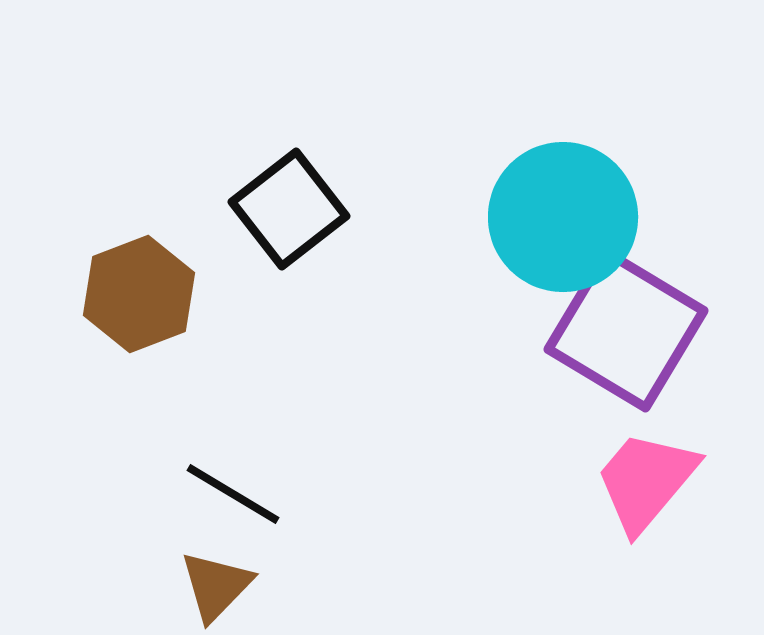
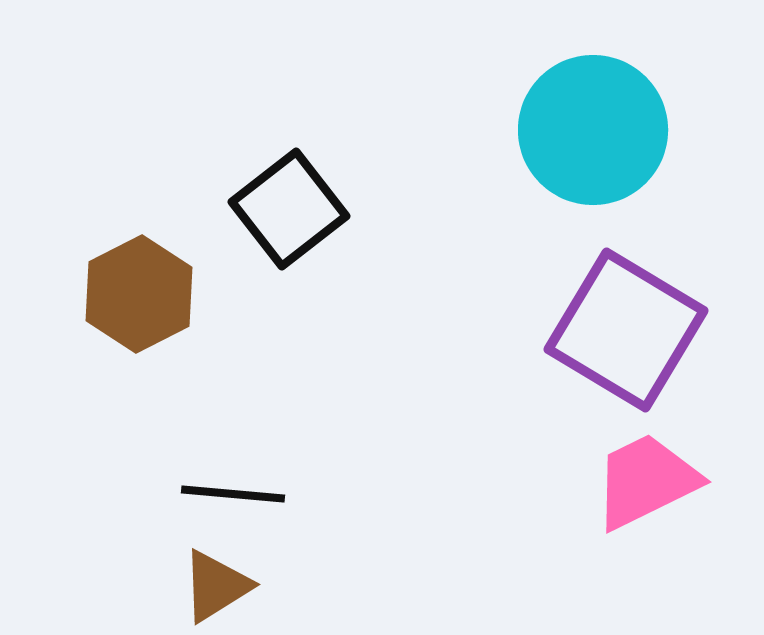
cyan circle: moved 30 px right, 87 px up
brown hexagon: rotated 6 degrees counterclockwise
pink trapezoid: rotated 24 degrees clockwise
black line: rotated 26 degrees counterclockwise
brown triangle: rotated 14 degrees clockwise
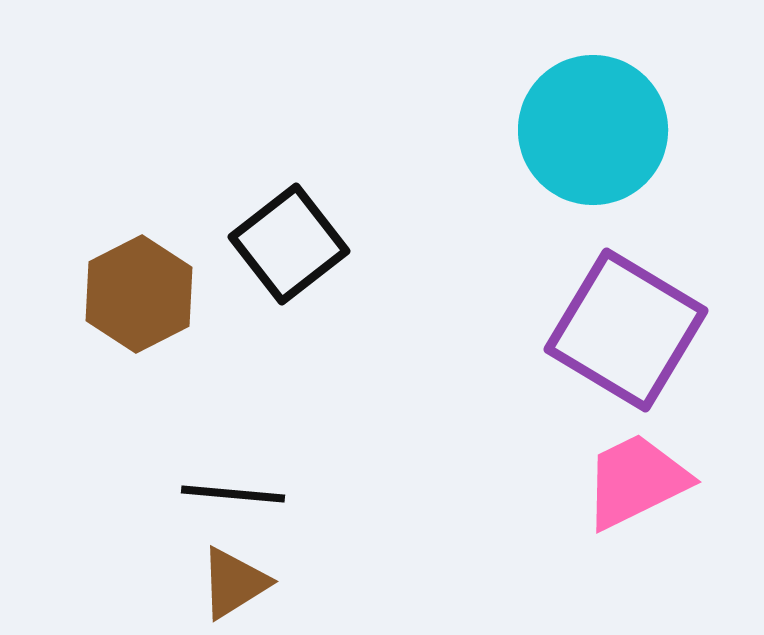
black square: moved 35 px down
pink trapezoid: moved 10 px left
brown triangle: moved 18 px right, 3 px up
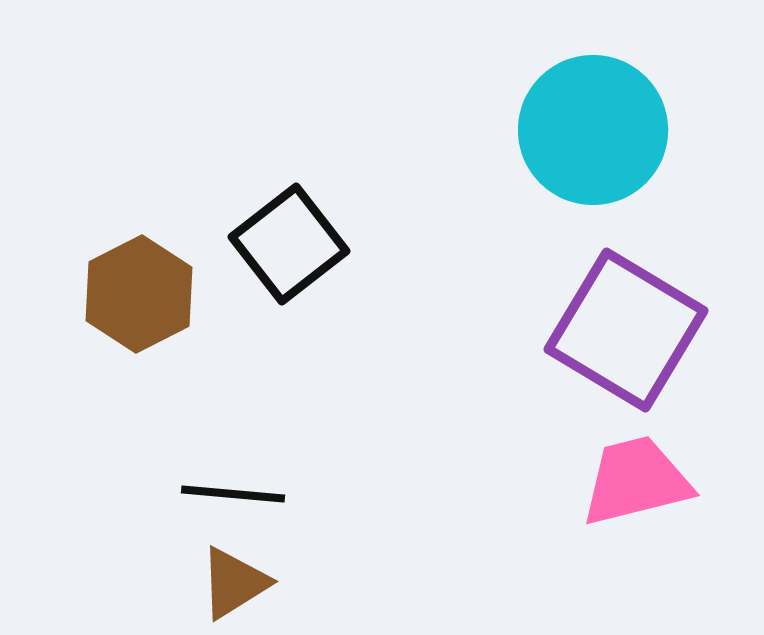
pink trapezoid: rotated 12 degrees clockwise
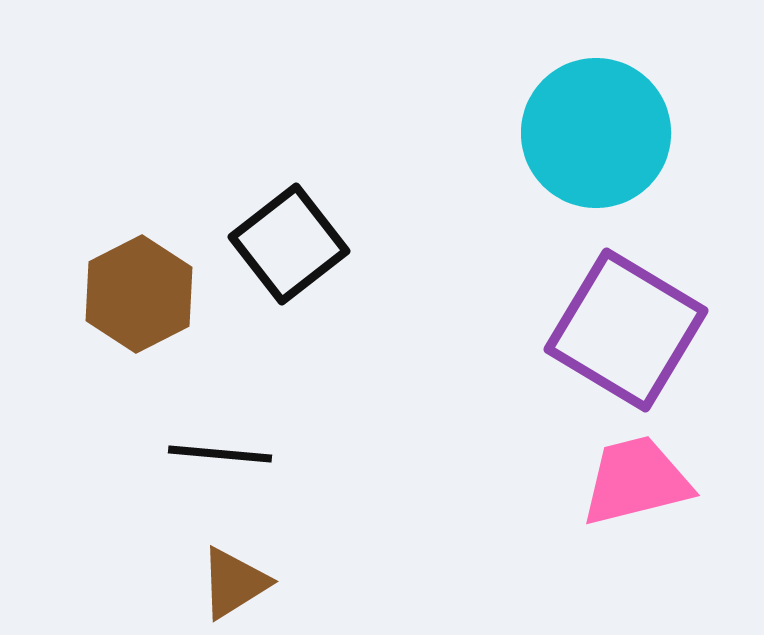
cyan circle: moved 3 px right, 3 px down
black line: moved 13 px left, 40 px up
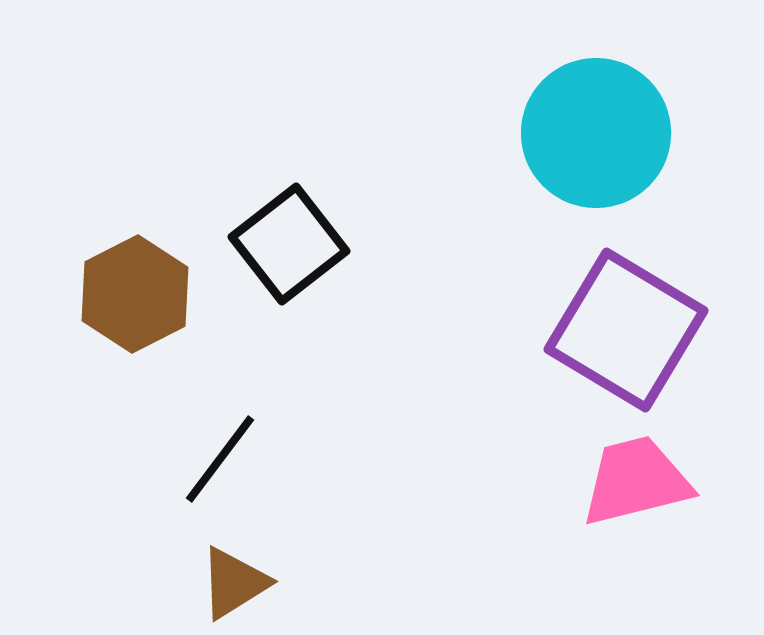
brown hexagon: moved 4 px left
black line: moved 5 px down; rotated 58 degrees counterclockwise
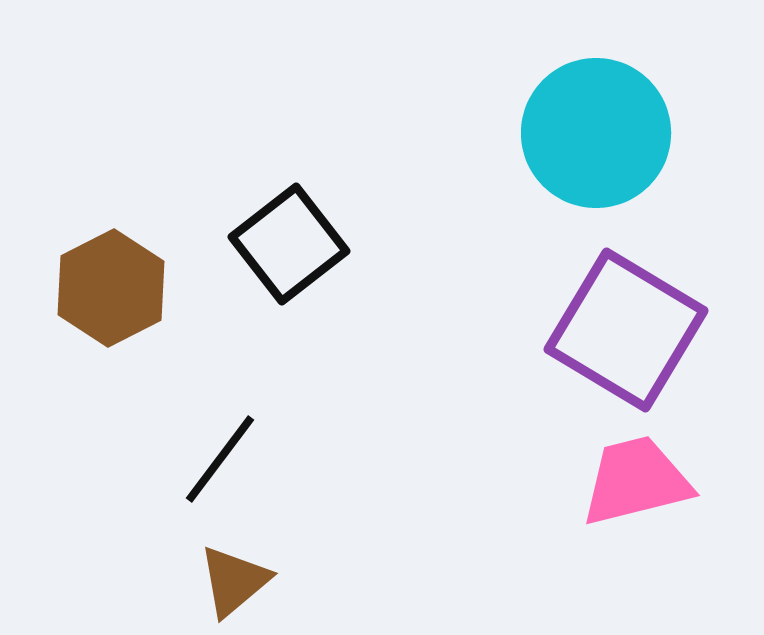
brown hexagon: moved 24 px left, 6 px up
brown triangle: moved 2 px up; rotated 8 degrees counterclockwise
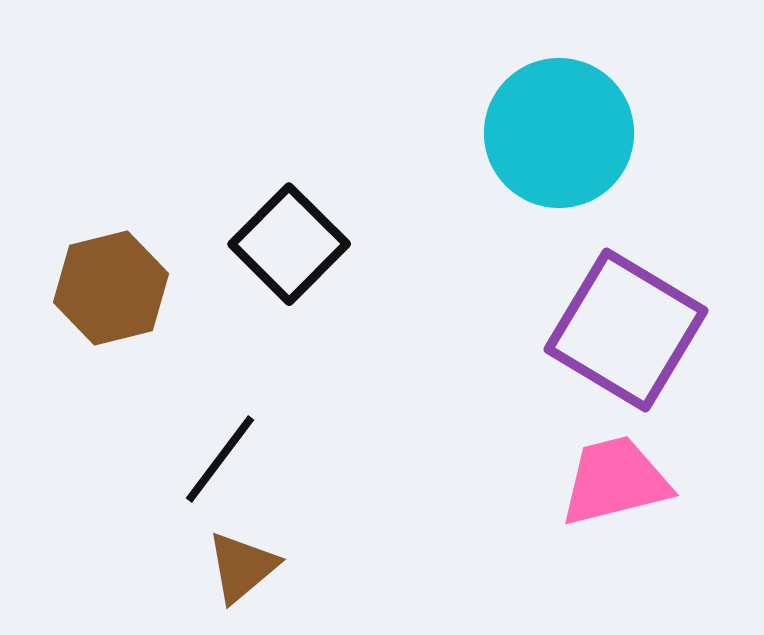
cyan circle: moved 37 px left
black square: rotated 7 degrees counterclockwise
brown hexagon: rotated 13 degrees clockwise
pink trapezoid: moved 21 px left
brown triangle: moved 8 px right, 14 px up
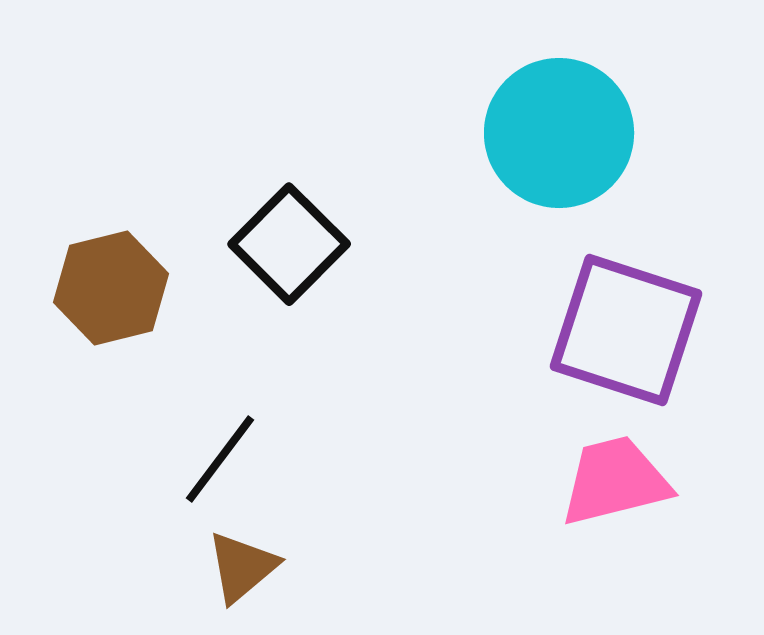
purple square: rotated 13 degrees counterclockwise
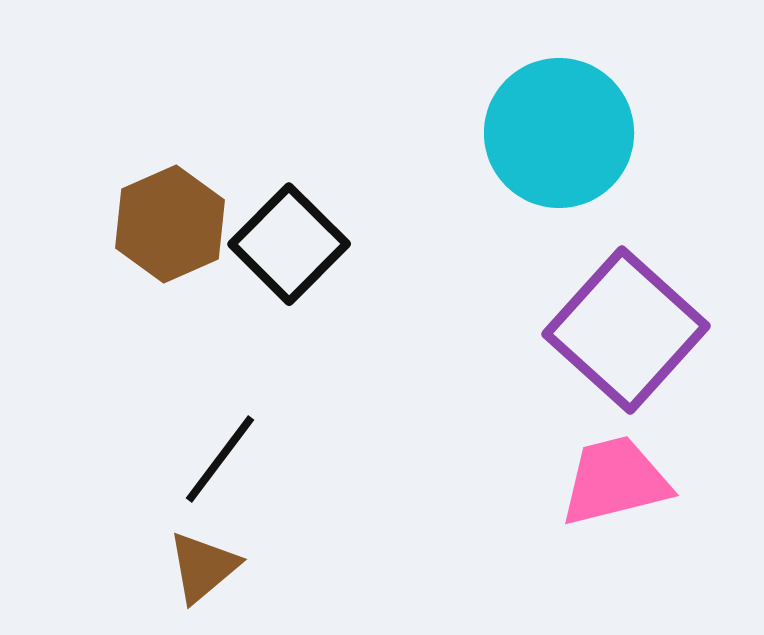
brown hexagon: moved 59 px right, 64 px up; rotated 10 degrees counterclockwise
purple square: rotated 24 degrees clockwise
brown triangle: moved 39 px left
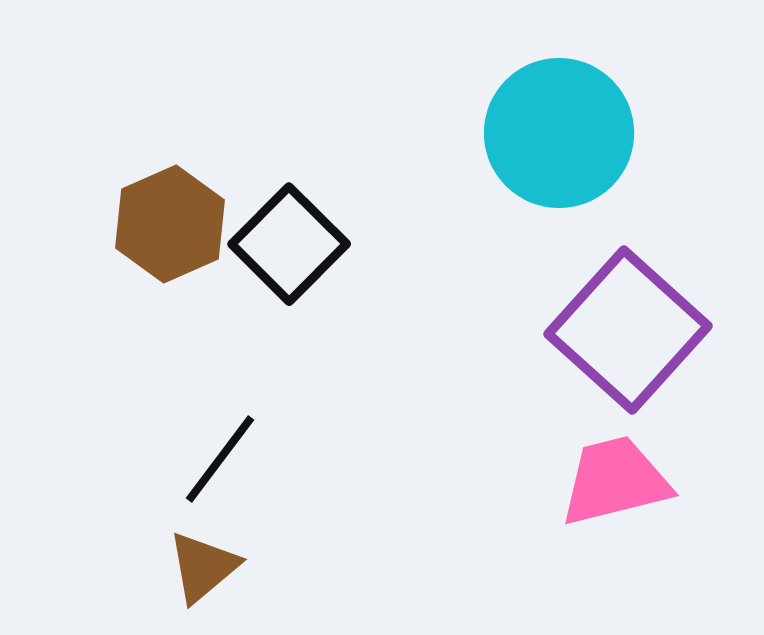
purple square: moved 2 px right
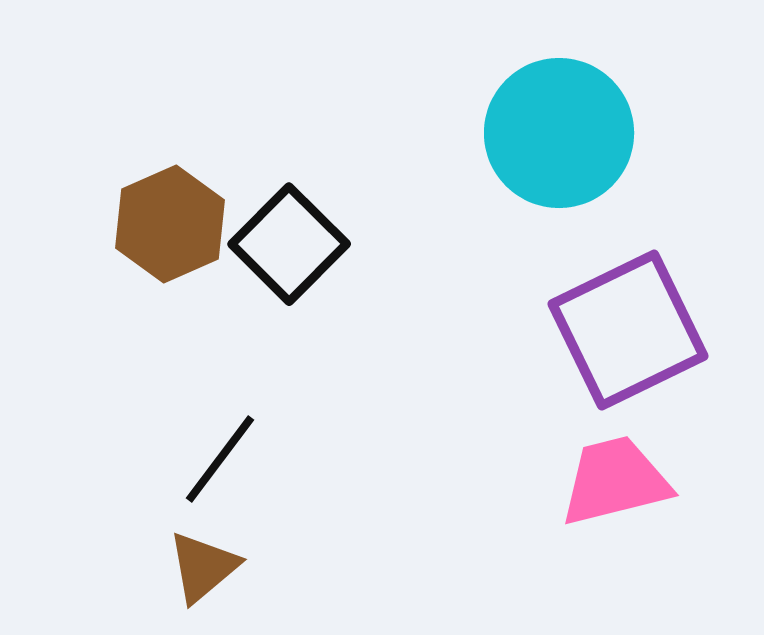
purple square: rotated 22 degrees clockwise
